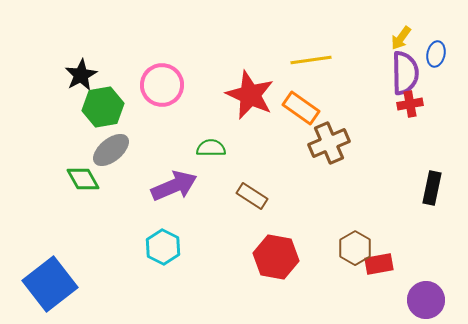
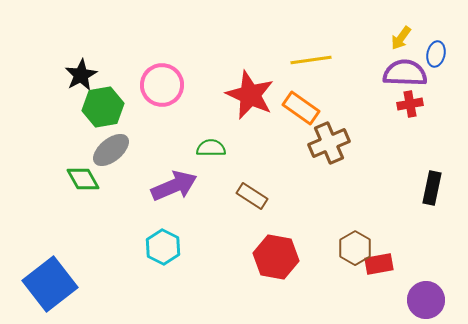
purple semicircle: rotated 87 degrees counterclockwise
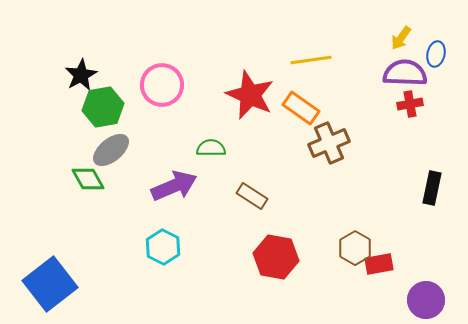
green diamond: moved 5 px right
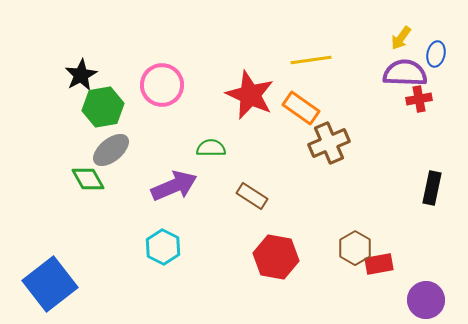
red cross: moved 9 px right, 5 px up
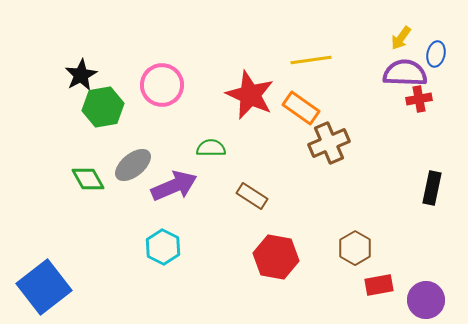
gray ellipse: moved 22 px right, 15 px down
red rectangle: moved 21 px down
blue square: moved 6 px left, 3 px down
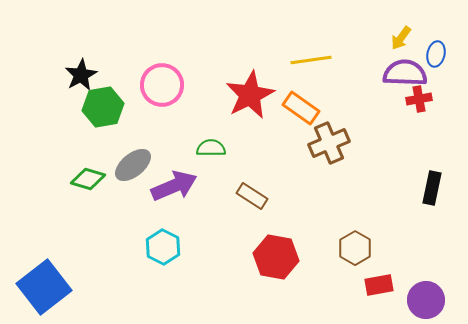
red star: rotated 21 degrees clockwise
green diamond: rotated 44 degrees counterclockwise
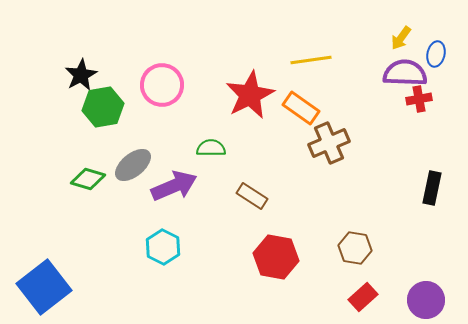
brown hexagon: rotated 20 degrees counterclockwise
red rectangle: moved 16 px left, 12 px down; rotated 32 degrees counterclockwise
